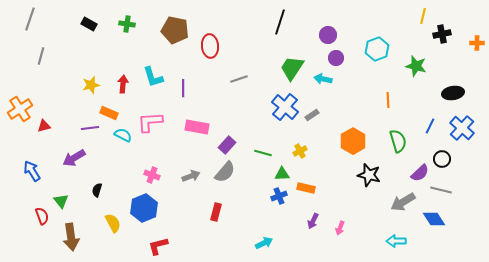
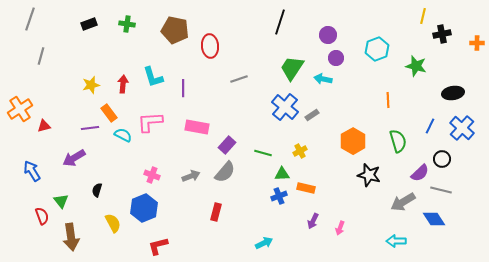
black rectangle at (89, 24): rotated 49 degrees counterclockwise
orange rectangle at (109, 113): rotated 30 degrees clockwise
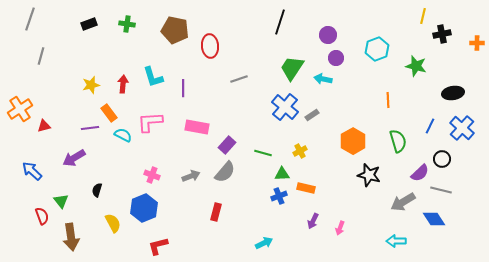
blue arrow at (32, 171): rotated 15 degrees counterclockwise
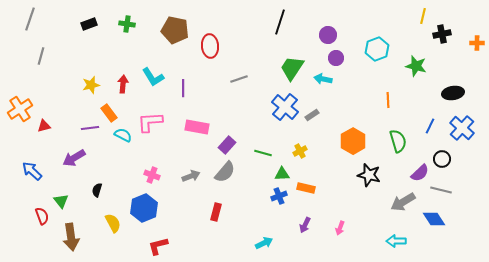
cyan L-shape at (153, 77): rotated 15 degrees counterclockwise
purple arrow at (313, 221): moved 8 px left, 4 px down
